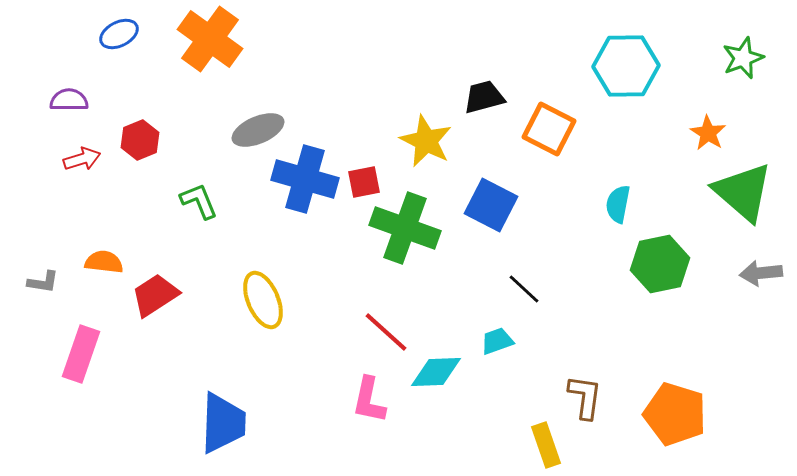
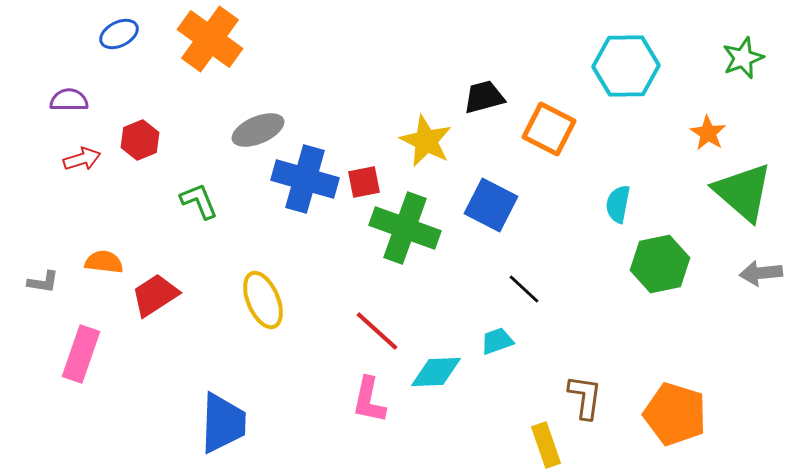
red line: moved 9 px left, 1 px up
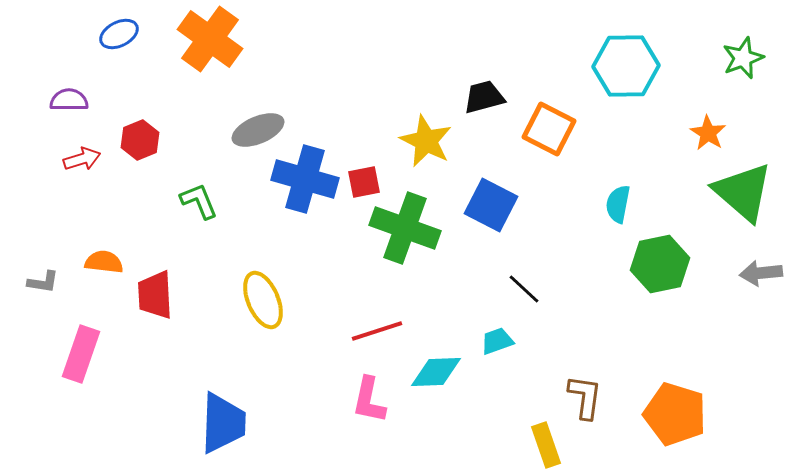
red trapezoid: rotated 60 degrees counterclockwise
red line: rotated 60 degrees counterclockwise
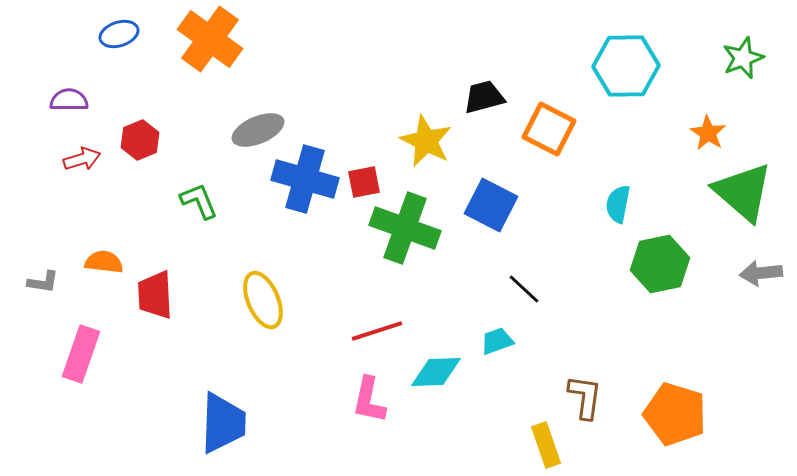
blue ellipse: rotated 9 degrees clockwise
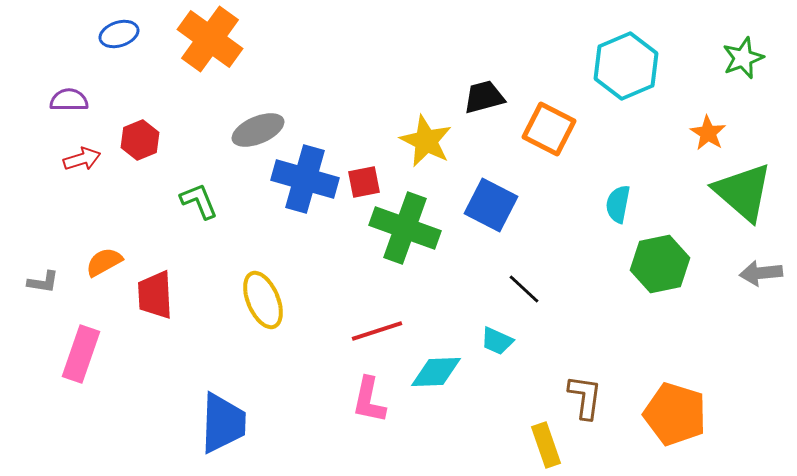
cyan hexagon: rotated 22 degrees counterclockwise
orange semicircle: rotated 36 degrees counterclockwise
cyan trapezoid: rotated 136 degrees counterclockwise
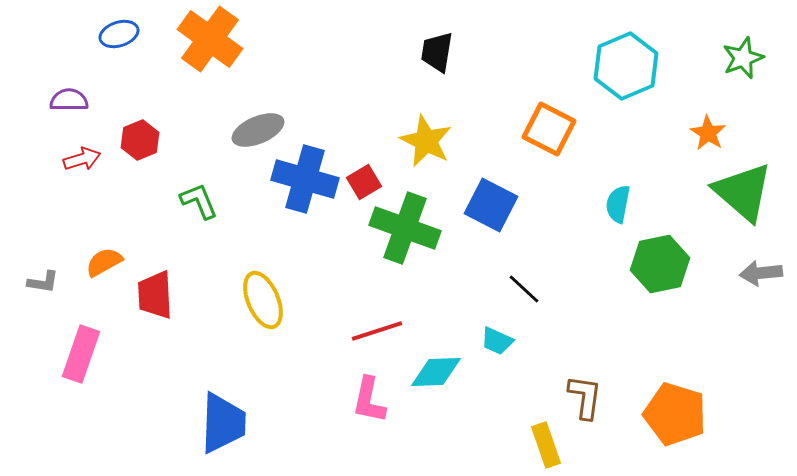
black trapezoid: moved 47 px left, 45 px up; rotated 66 degrees counterclockwise
red square: rotated 20 degrees counterclockwise
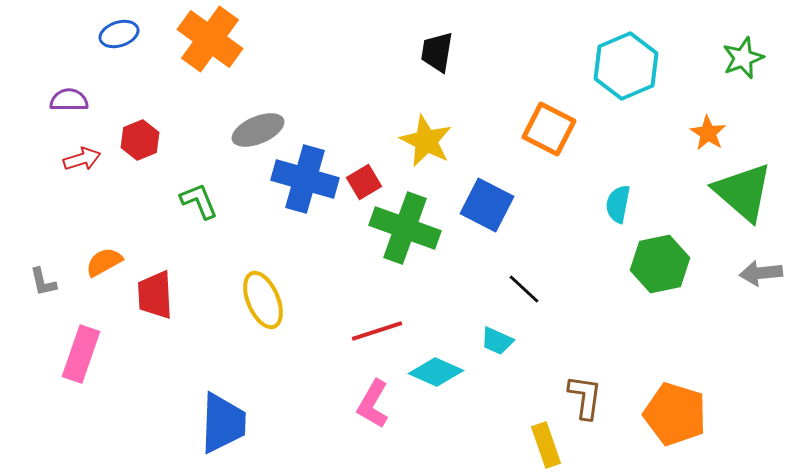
blue square: moved 4 px left
gray L-shape: rotated 68 degrees clockwise
cyan diamond: rotated 26 degrees clockwise
pink L-shape: moved 4 px right, 4 px down; rotated 18 degrees clockwise
